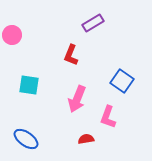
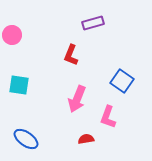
purple rectangle: rotated 15 degrees clockwise
cyan square: moved 10 px left
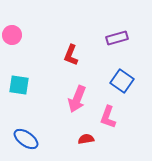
purple rectangle: moved 24 px right, 15 px down
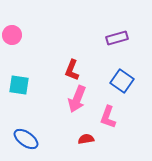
red L-shape: moved 1 px right, 15 px down
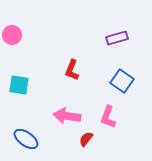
pink arrow: moved 10 px left, 17 px down; rotated 76 degrees clockwise
red semicircle: rotated 42 degrees counterclockwise
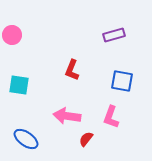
purple rectangle: moved 3 px left, 3 px up
blue square: rotated 25 degrees counterclockwise
pink L-shape: moved 3 px right
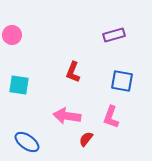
red L-shape: moved 1 px right, 2 px down
blue ellipse: moved 1 px right, 3 px down
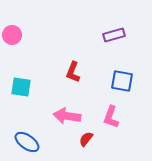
cyan square: moved 2 px right, 2 px down
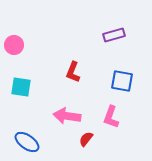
pink circle: moved 2 px right, 10 px down
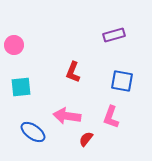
cyan square: rotated 15 degrees counterclockwise
blue ellipse: moved 6 px right, 10 px up
